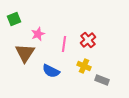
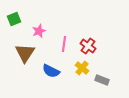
pink star: moved 1 px right, 3 px up
red cross: moved 6 px down; rotated 14 degrees counterclockwise
yellow cross: moved 2 px left, 2 px down; rotated 16 degrees clockwise
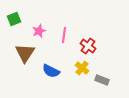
pink line: moved 9 px up
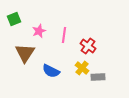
gray rectangle: moved 4 px left, 3 px up; rotated 24 degrees counterclockwise
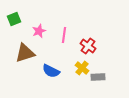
brown triangle: rotated 40 degrees clockwise
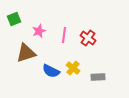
red cross: moved 8 px up
brown triangle: moved 1 px right
yellow cross: moved 9 px left
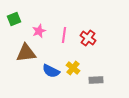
brown triangle: rotated 10 degrees clockwise
gray rectangle: moved 2 px left, 3 px down
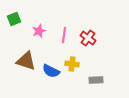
brown triangle: moved 8 px down; rotated 25 degrees clockwise
yellow cross: moved 1 px left, 4 px up; rotated 32 degrees counterclockwise
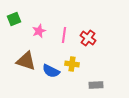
gray rectangle: moved 5 px down
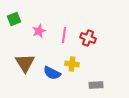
red cross: rotated 14 degrees counterclockwise
brown triangle: moved 1 px left, 2 px down; rotated 40 degrees clockwise
blue semicircle: moved 1 px right, 2 px down
